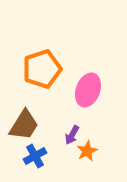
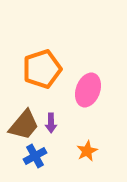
brown trapezoid: rotated 8 degrees clockwise
purple arrow: moved 21 px left, 12 px up; rotated 30 degrees counterclockwise
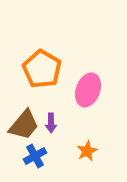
orange pentagon: rotated 24 degrees counterclockwise
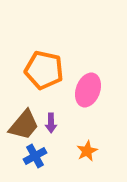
orange pentagon: moved 2 px right, 1 px down; rotated 18 degrees counterclockwise
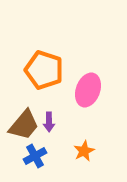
orange pentagon: rotated 6 degrees clockwise
purple arrow: moved 2 px left, 1 px up
orange star: moved 3 px left
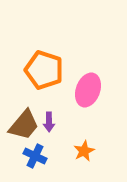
blue cross: rotated 35 degrees counterclockwise
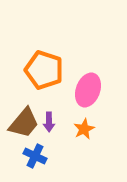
brown trapezoid: moved 2 px up
orange star: moved 22 px up
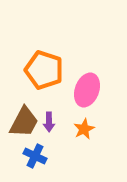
pink ellipse: moved 1 px left
brown trapezoid: moved 1 px up; rotated 12 degrees counterclockwise
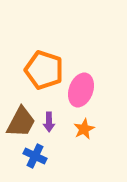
pink ellipse: moved 6 px left
brown trapezoid: moved 3 px left
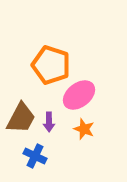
orange pentagon: moved 7 px right, 5 px up
pink ellipse: moved 2 px left, 5 px down; rotated 32 degrees clockwise
brown trapezoid: moved 4 px up
orange star: rotated 25 degrees counterclockwise
